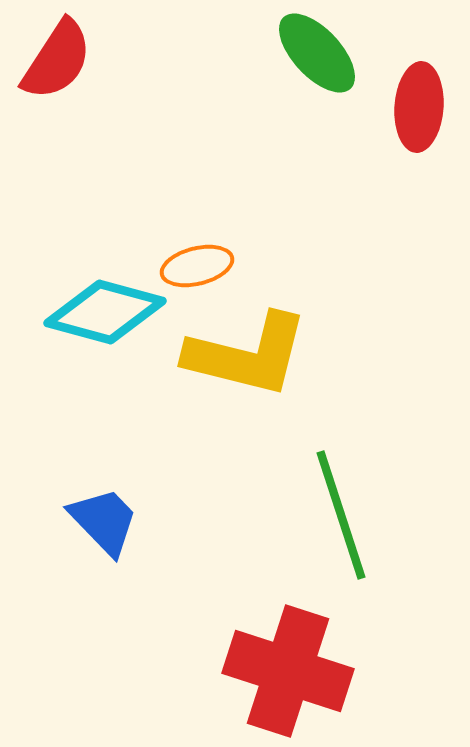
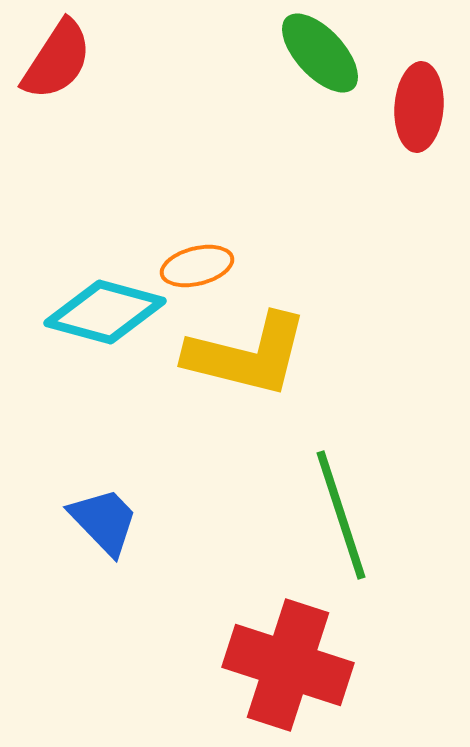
green ellipse: moved 3 px right
red cross: moved 6 px up
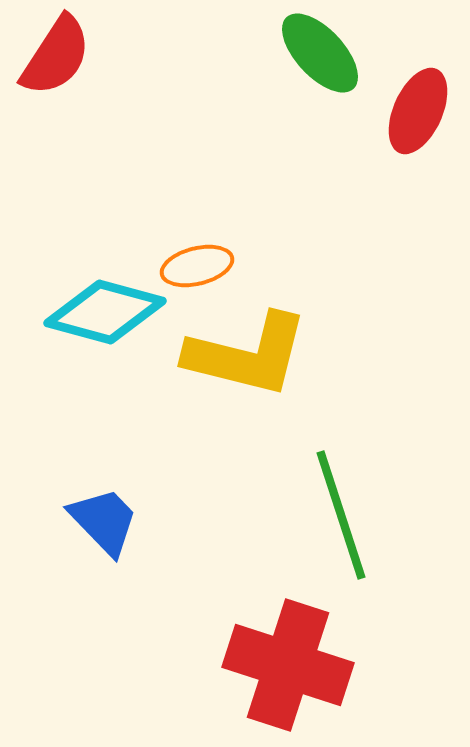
red semicircle: moved 1 px left, 4 px up
red ellipse: moved 1 px left, 4 px down; rotated 20 degrees clockwise
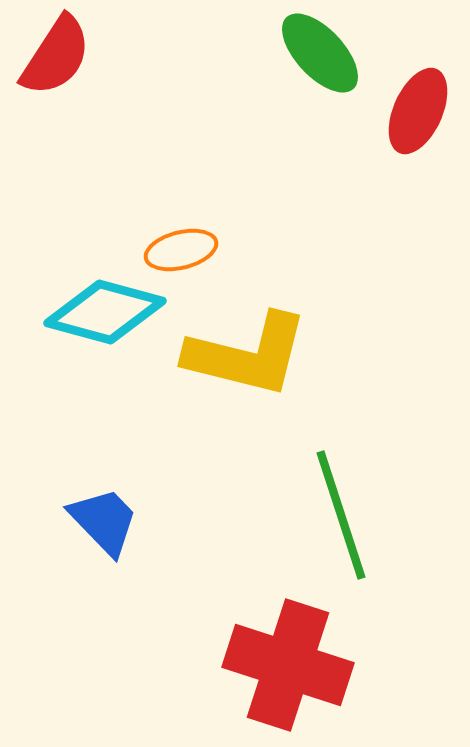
orange ellipse: moved 16 px left, 16 px up
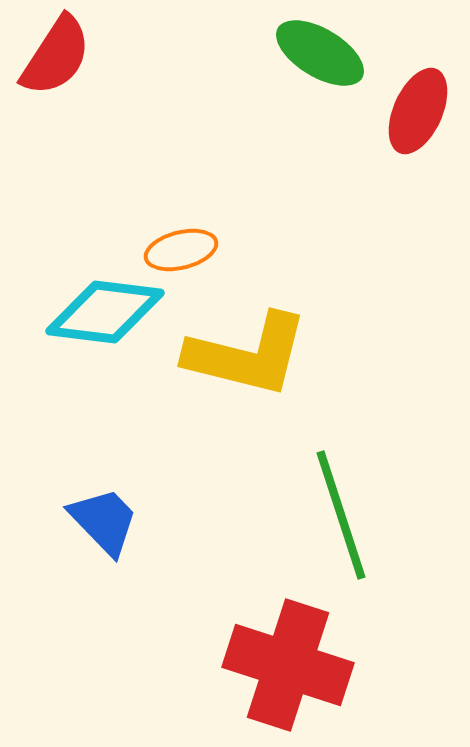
green ellipse: rotated 16 degrees counterclockwise
cyan diamond: rotated 8 degrees counterclockwise
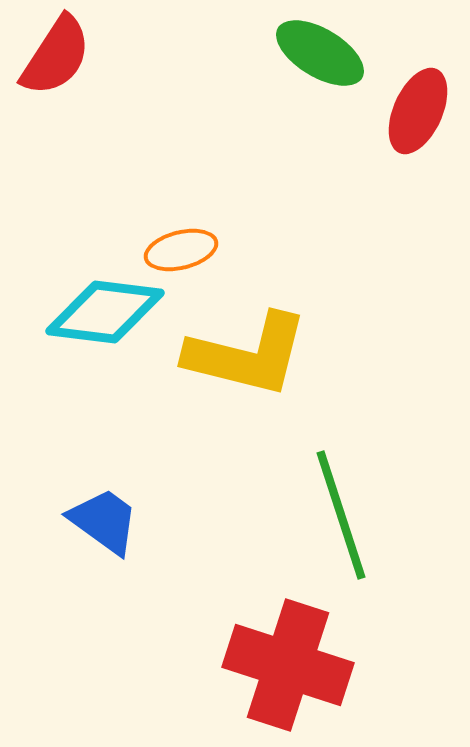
blue trapezoid: rotated 10 degrees counterclockwise
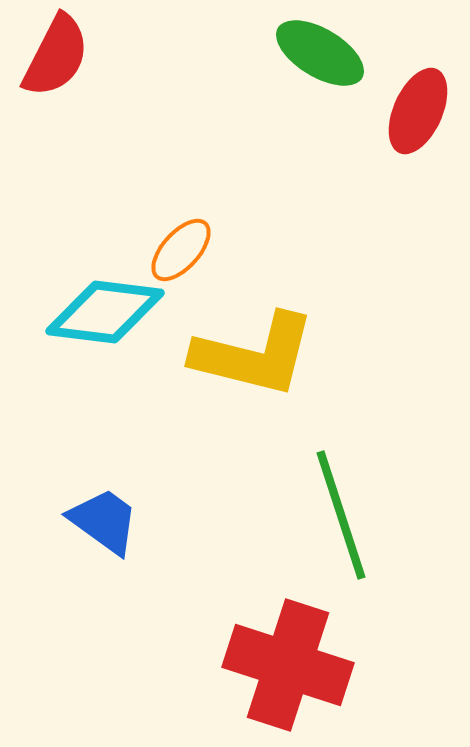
red semicircle: rotated 6 degrees counterclockwise
orange ellipse: rotated 34 degrees counterclockwise
yellow L-shape: moved 7 px right
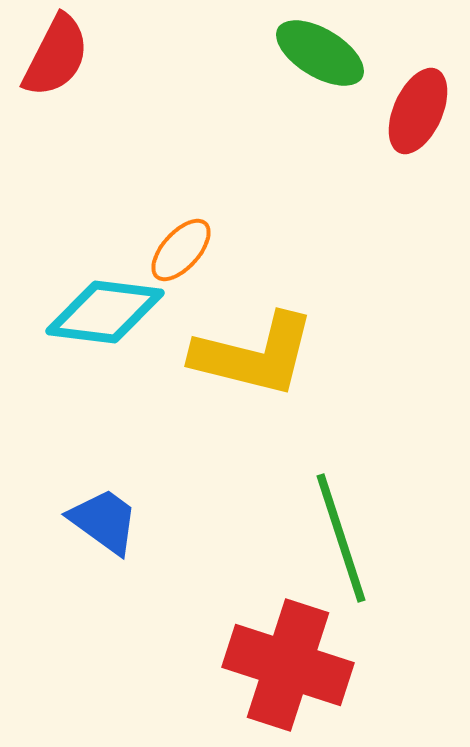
green line: moved 23 px down
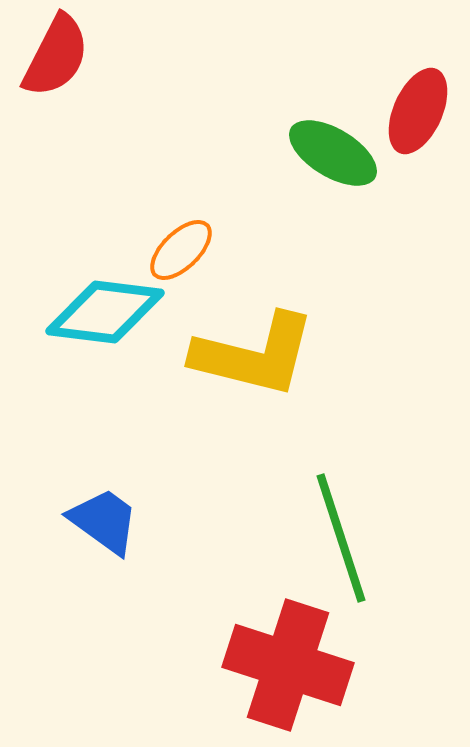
green ellipse: moved 13 px right, 100 px down
orange ellipse: rotated 4 degrees clockwise
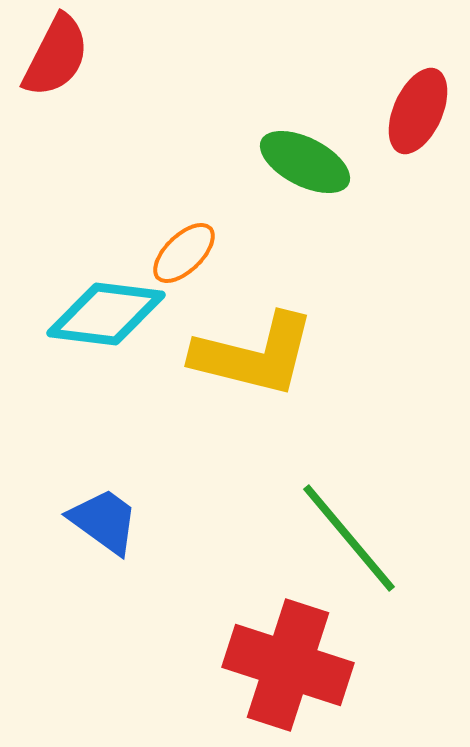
green ellipse: moved 28 px left, 9 px down; rotated 4 degrees counterclockwise
orange ellipse: moved 3 px right, 3 px down
cyan diamond: moved 1 px right, 2 px down
green line: moved 8 px right; rotated 22 degrees counterclockwise
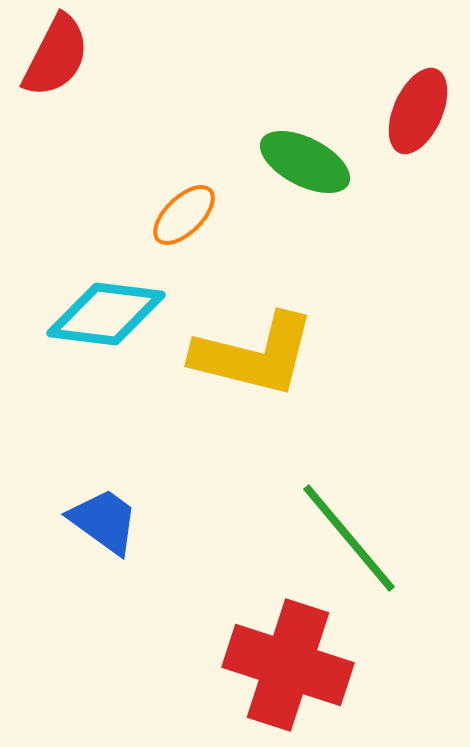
orange ellipse: moved 38 px up
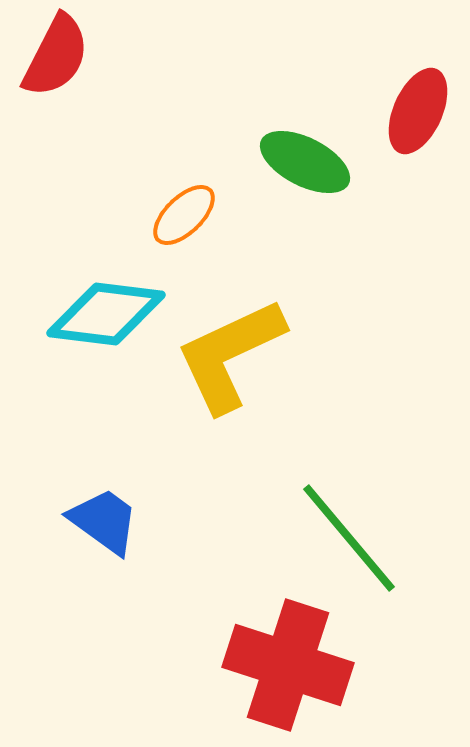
yellow L-shape: moved 24 px left; rotated 141 degrees clockwise
